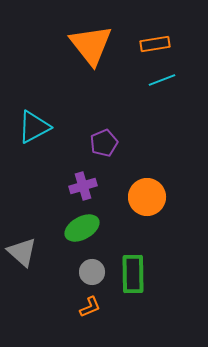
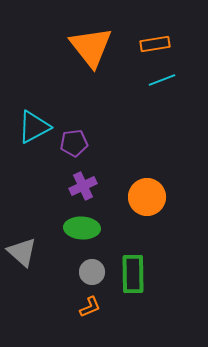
orange triangle: moved 2 px down
purple pentagon: moved 30 px left; rotated 16 degrees clockwise
purple cross: rotated 8 degrees counterclockwise
green ellipse: rotated 32 degrees clockwise
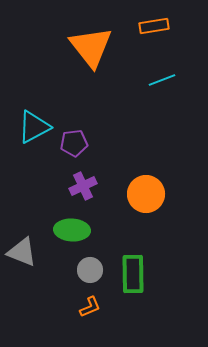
orange rectangle: moved 1 px left, 18 px up
orange circle: moved 1 px left, 3 px up
green ellipse: moved 10 px left, 2 px down
gray triangle: rotated 20 degrees counterclockwise
gray circle: moved 2 px left, 2 px up
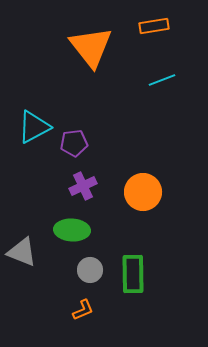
orange circle: moved 3 px left, 2 px up
orange L-shape: moved 7 px left, 3 px down
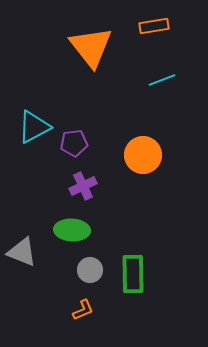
orange circle: moved 37 px up
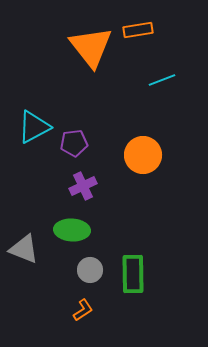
orange rectangle: moved 16 px left, 4 px down
gray triangle: moved 2 px right, 3 px up
orange L-shape: rotated 10 degrees counterclockwise
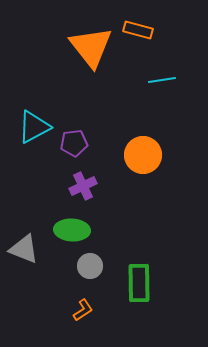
orange rectangle: rotated 24 degrees clockwise
cyan line: rotated 12 degrees clockwise
gray circle: moved 4 px up
green rectangle: moved 6 px right, 9 px down
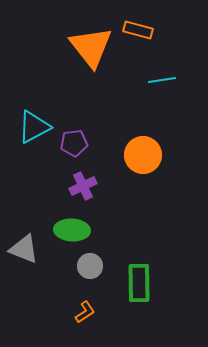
orange L-shape: moved 2 px right, 2 px down
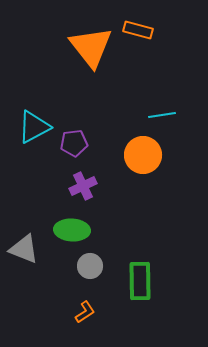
cyan line: moved 35 px down
green rectangle: moved 1 px right, 2 px up
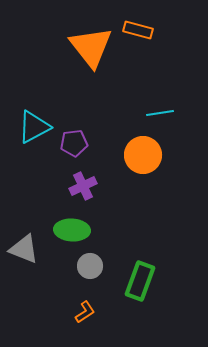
cyan line: moved 2 px left, 2 px up
green rectangle: rotated 21 degrees clockwise
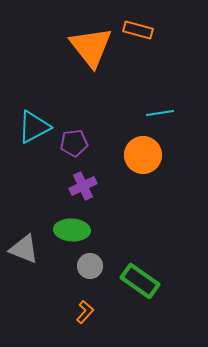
green rectangle: rotated 75 degrees counterclockwise
orange L-shape: rotated 15 degrees counterclockwise
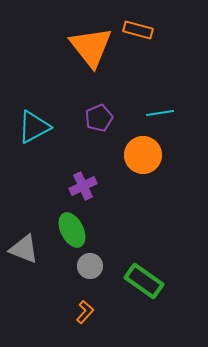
purple pentagon: moved 25 px right, 25 px up; rotated 16 degrees counterclockwise
green ellipse: rotated 60 degrees clockwise
green rectangle: moved 4 px right
